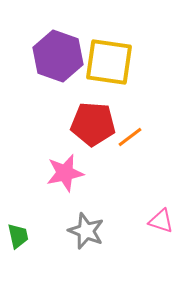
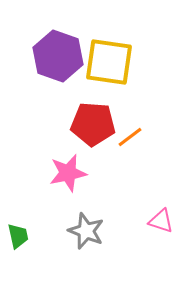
pink star: moved 3 px right
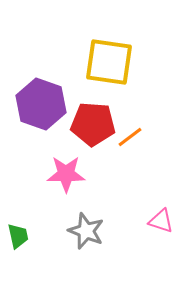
purple hexagon: moved 17 px left, 48 px down
pink star: moved 2 px left, 1 px down; rotated 12 degrees clockwise
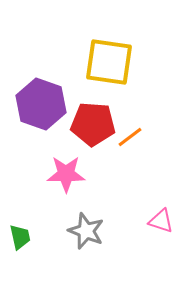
green trapezoid: moved 2 px right, 1 px down
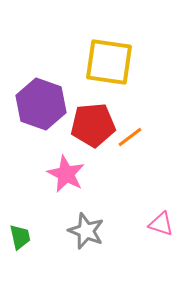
red pentagon: moved 1 px down; rotated 9 degrees counterclockwise
pink star: rotated 27 degrees clockwise
pink triangle: moved 3 px down
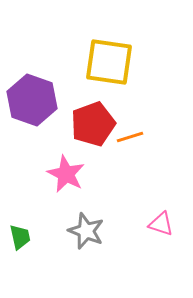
purple hexagon: moved 9 px left, 4 px up
red pentagon: moved 1 px up; rotated 15 degrees counterclockwise
orange line: rotated 20 degrees clockwise
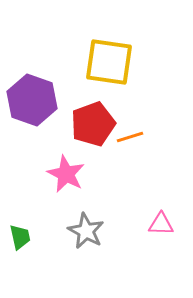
pink triangle: rotated 16 degrees counterclockwise
gray star: rotated 6 degrees clockwise
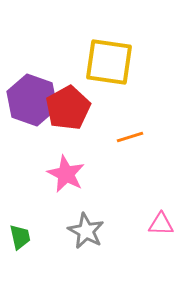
red pentagon: moved 25 px left, 16 px up; rotated 9 degrees counterclockwise
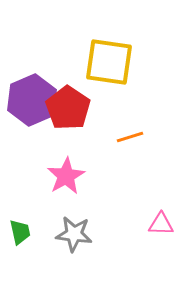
purple hexagon: rotated 18 degrees clockwise
red pentagon: rotated 9 degrees counterclockwise
pink star: moved 2 px down; rotated 15 degrees clockwise
gray star: moved 12 px left, 3 px down; rotated 21 degrees counterclockwise
green trapezoid: moved 5 px up
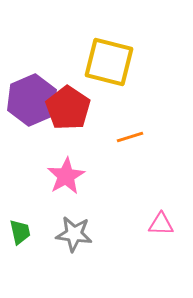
yellow square: rotated 6 degrees clockwise
